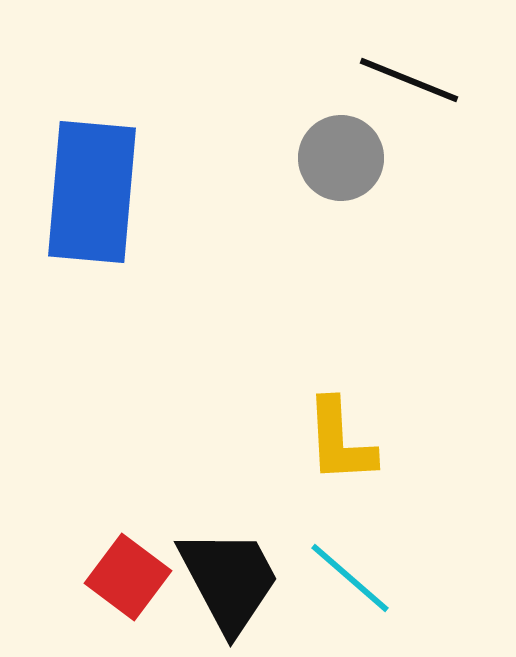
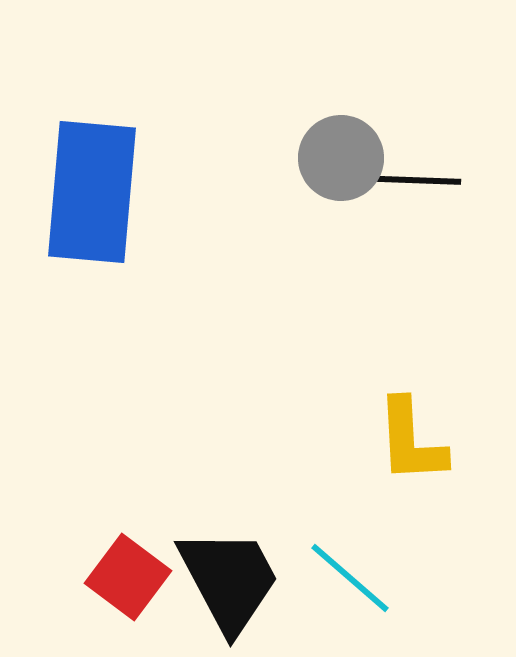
black line: moved 100 px down; rotated 20 degrees counterclockwise
yellow L-shape: moved 71 px right
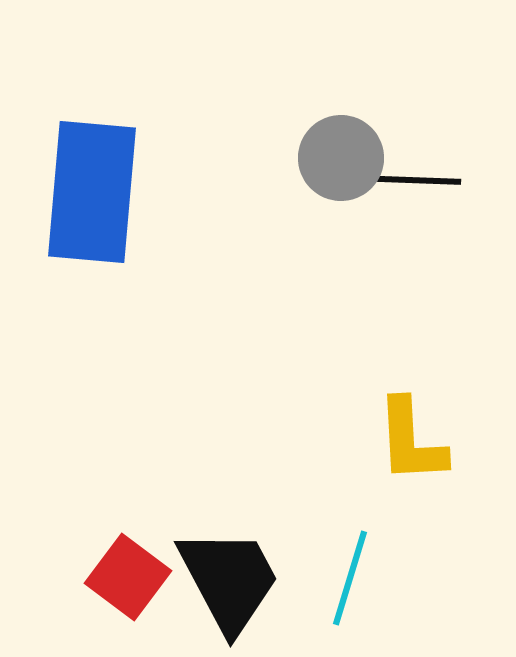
cyan line: rotated 66 degrees clockwise
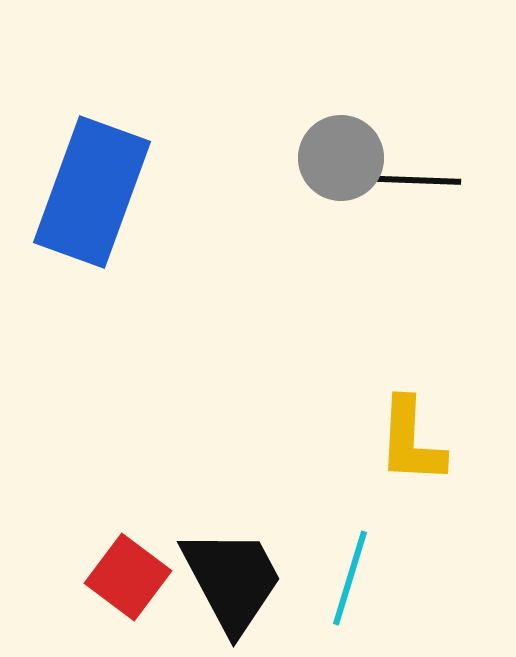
blue rectangle: rotated 15 degrees clockwise
yellow L-shape: rotated 6 degrees clockwise
black trapezoid: moved 3 px right
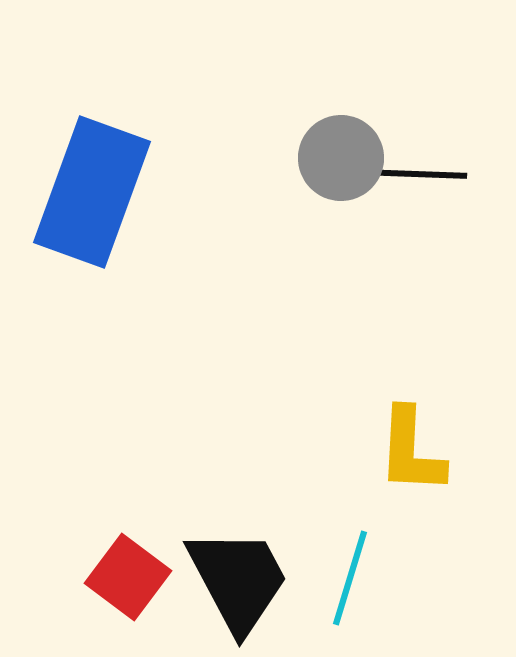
black line: moved 6 px right, 6 px up
yellow L-shape: moved 10 px down
black trapezoid: moved 6 px right
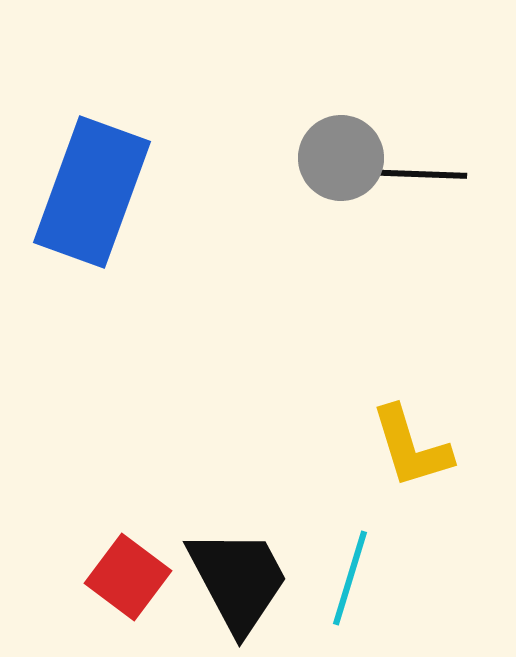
yellow L-shape: moved 4 px up; rotated 20 degrees counterclockwise
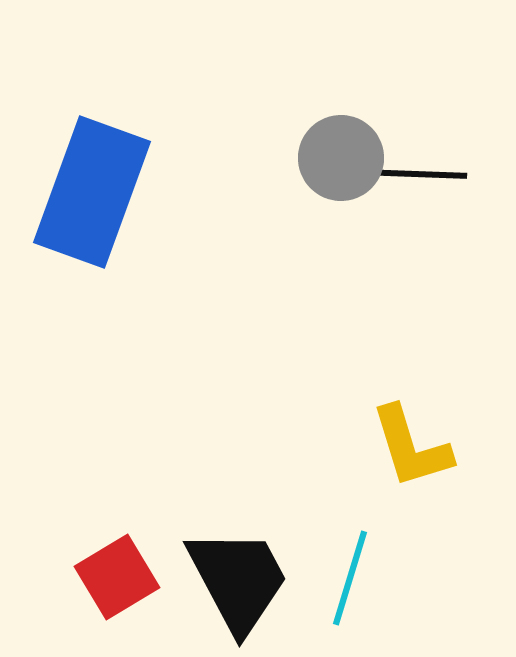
red square: moved 11 px left; rotated 22 degrees clockwise
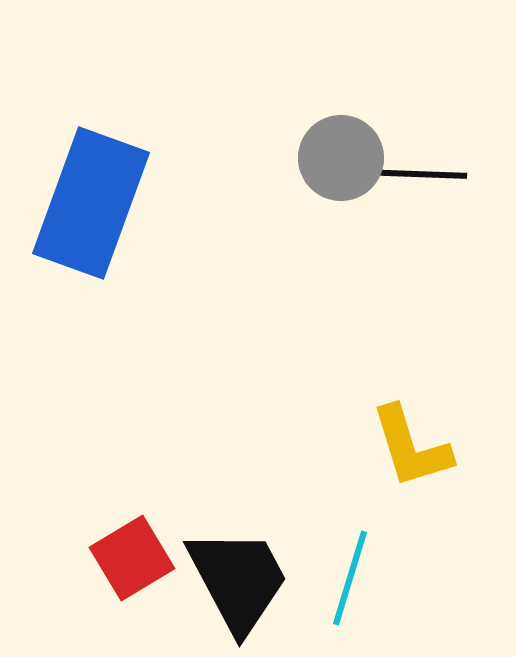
blue rectangle: moved 1 px left, 11 px down
red square: moved 15 px right, 19 px up
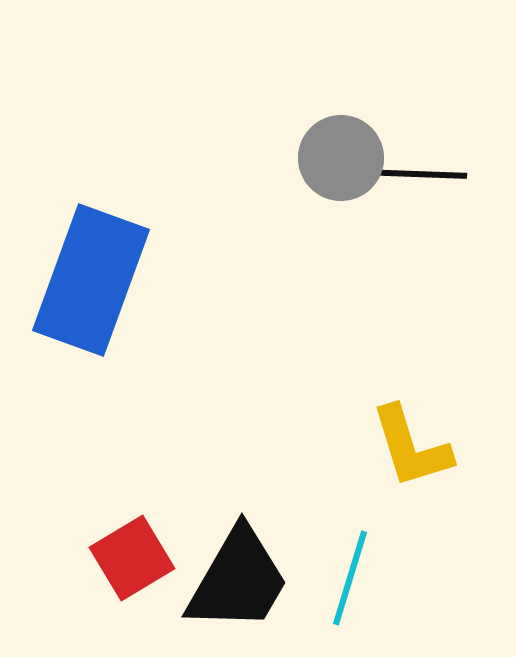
blue rectangle: moved 77 px down
black trapezoid: rotated 58 degrees clockwise
